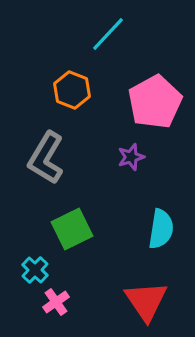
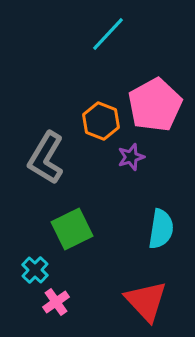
orange hexagon: moved 29 px right, 31 px down
pink pentagon: moved 3 px down
red triangle: rotated 9 degrees counterclockwise
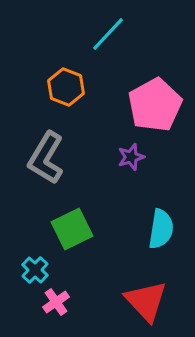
orange hexagon: moved 35 px left, 34 px up
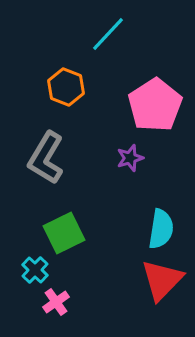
pink pentagon: rotated 4 degrees counterclockwise
purple star: moved 1 px left, 1 px down
green square: moved 8 px left, 4 px down
red triangle: moved 16 px right, 21 px up; rotated 27 degrees clockwise
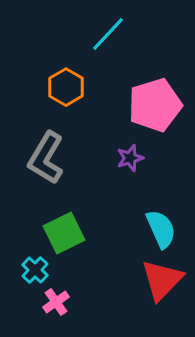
orange hexagon: rotated 9 degrees clockwise
pink pentagon: rotated 16 degrees clockwise
cyan semicircle: rotated 33 degrees counterclockwise
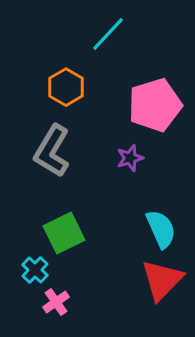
gray L-shape: moved 6 px right, 7 px up
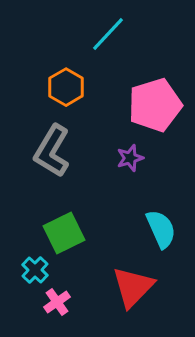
red triangle: moved 29 px left, 7 px down
pink cross: moved 1 px right
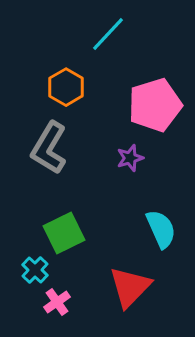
gray L-shape: moved 3 px left, 3 px up
red triangle: moved 3 px left
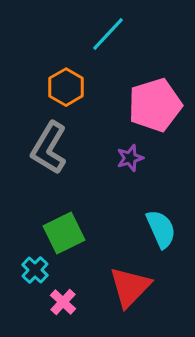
pink cross: moved 6 px right; rotated 12 degrees counterclockwise
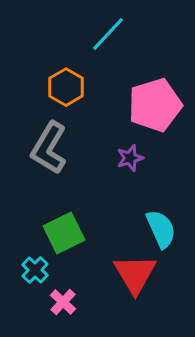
red triangle: moved 5 px right, 13 px up; rotated 15 degrees counterclockwise
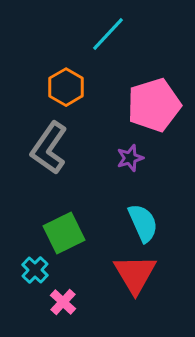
pink pentagon: moved 1 px left
gray L-shape: rotated 4 degrees clockwise
cyan semicircle: moved 18 px left, 6 px up
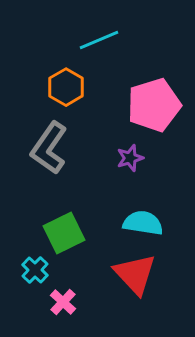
cyan line: moved 9 px left, 6 px down; rotated 24 degrees clockwise
cyan semicircle: rotated 57 degrees counterclockwise
red triangle: rotated 12 degrees counterclockwise
